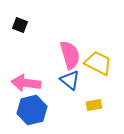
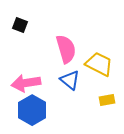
pink semicircle: moved 4 px left, 6 px up
yellow trapezoid: moved 1 px right, 1 px down
pink arrow: rotated 16 degrees counterclockwise
yellow rectangle: moved 13 px right, 5 px up
blue hexagon: rotated 16 degrees counterclockwise
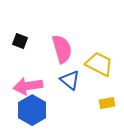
black square: moved 16 px down
pink semicircle: moved 4 px left
pink arrow: moved 2 px right, 3 px down
yellow rectangle: moved 3 px down
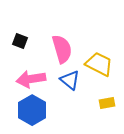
pink arrow: moved 3 px right, 7 px up
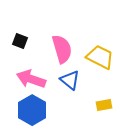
yellow trapezoid: moved 1 px right, 7 px up
pink arrow: rotated 28 degrees clockwise
yellow rectangle: moved 3 px left, 2 px down
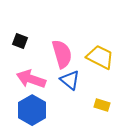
pink semicircle: moved 5 px down
yellow rectangle: moved 2 px left; rotated 28 degrees clockwise
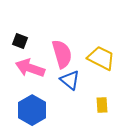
yellow trapezoid: moved 1 px right, 1 px down
pink arrow: moved 1 px left, 11 px up
yellow rectangle: rotated 70 degrees clockwise
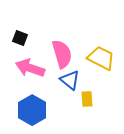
black square: moved 3 px up
yellow rectangle: moved 15 px left, 6 px up
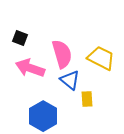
blue hexagon: moved 11 px right, 6 px down
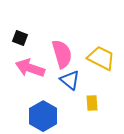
yellow rectangle: moved 5 px right, 4 px down
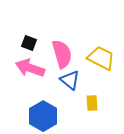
black square: moved 9 px right, 5 px down
